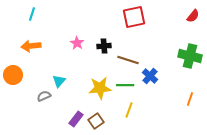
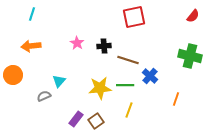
orange line: moved 14 px left
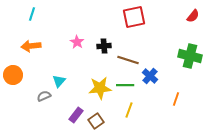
pink star: moved 1 px up
purple rectangle: moved 4 px up
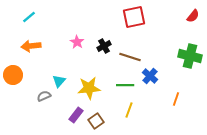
cyan line: moved 3 px left, 3 px down; rotated 32 degrees clockwise
black cross: rotated 24 degrees counterclockwise
brown line: moved 2 px right, 3 px up
yellow star: moved 11 px left
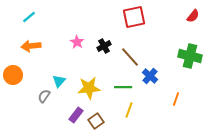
brown line: rotated 30 degrees clockwise
green line: moved 2 px left, 2 px down
gray semicircle: rotated 32 degrees counterclockwise
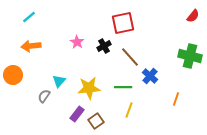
red square: moved 11 px left, 6 px down
purple rectangle: moved 1 px right, 1 px up
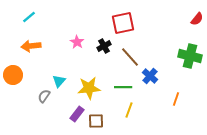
red semicircle: moved 4 px right, 3 px down
brown square: rotated 35 degrees clockwise
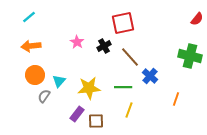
orange circle: moved 22 px right
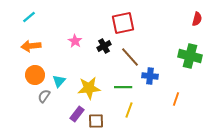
red semicircle: rotated 24 degrees counterclockwise
pink star: moved 2 px left, 1 px up
blue cross: rotated 35 degrees counterclockwise
